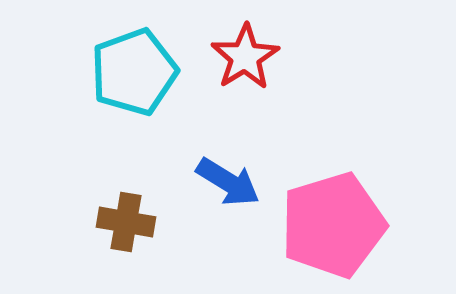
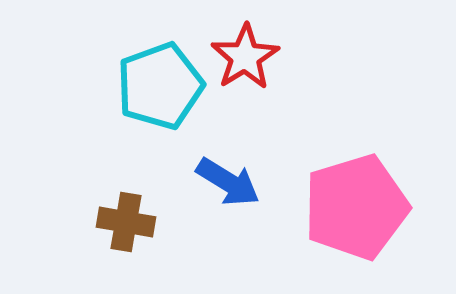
cyan pentagon: moved 26 px right, 14 px down
pink pentagon: moved 23 px right, 18 px up
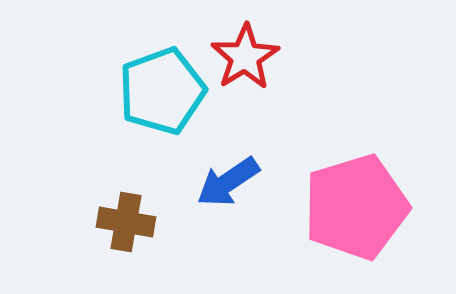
cyan pentagon: moved 2 px right, 5 px down
blue arrow: rotated 114 degrees clockwise
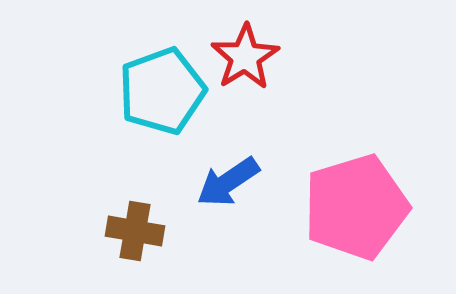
brown cross: moved 9 px right, 9 px down
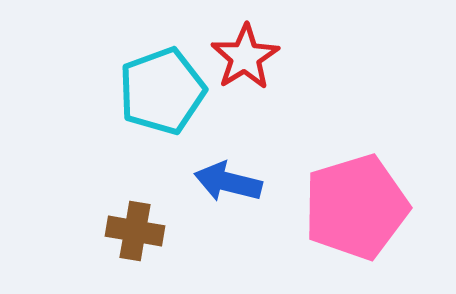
blue arrow: rotated 48 degrees clockwise
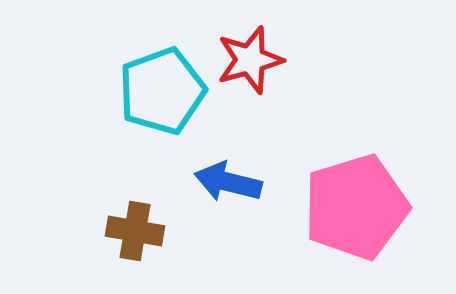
red star: moved 5 px right, 3 px down; rotated 16 degrees clockwise
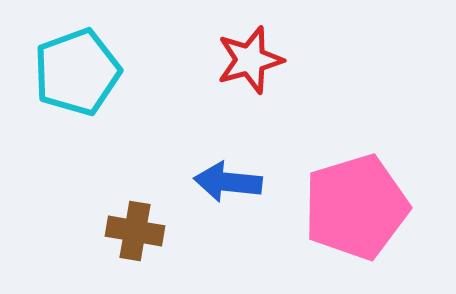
cyan pentagon: moved 85 px left, 19 px up
blue arrow: rotated 8 degrees counterclockwise
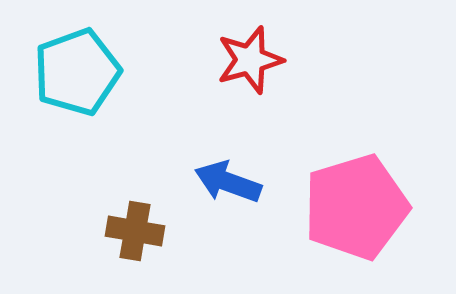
blue arrow: rotated 14 degrees clockwise
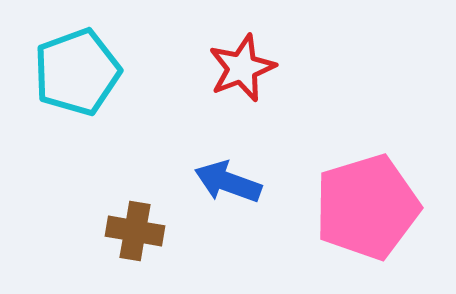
red star: moved 8 px left, 8 px down; rotated 6 degrees counterclockwise
pink pentagon: moved 11 px right
